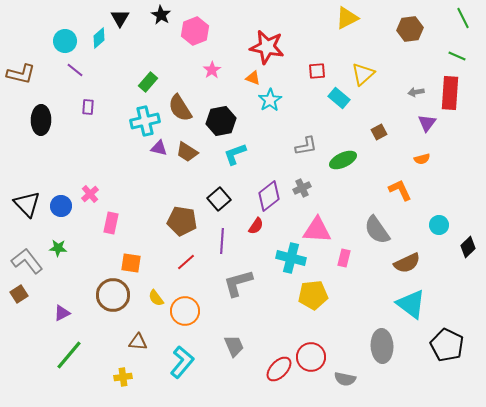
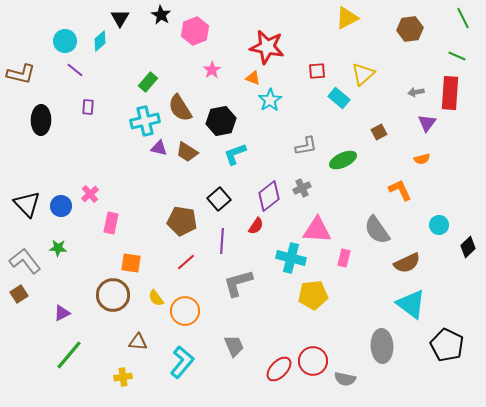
cyan diamond at (99, 38): moved 1 px right, 3 px down
gray L-shape at (27, 261): moved 2 px left
red circle at (311, 357): moved 2 px right, 4 px down
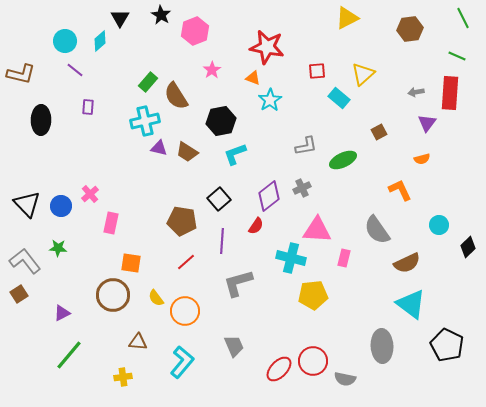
brown semicircle at (180, 108): moved 4 px left, 12 px up
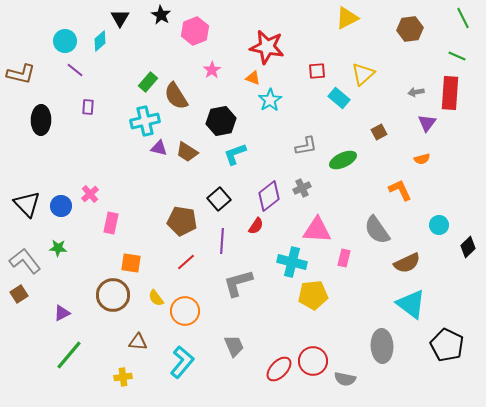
cyan cross at (291, 258): moved 1 px right, 4 px down
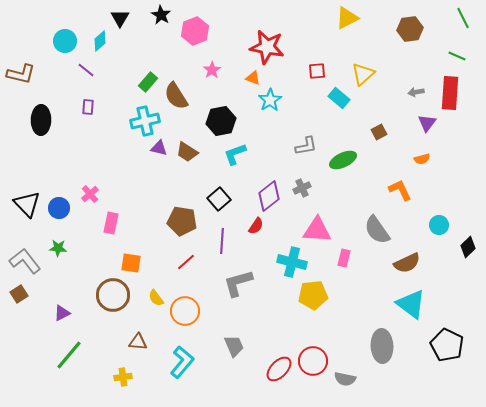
purple line at (75, 70): moved 11 px right
blue circle at (61, 206): moved 2 px left, 2 px down
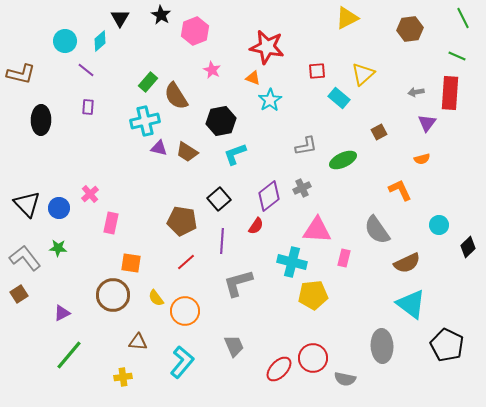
pink star at (212, 70): rotated 12 degrees counterclockwise
gray L-shape at (25, 261): moved 3 px up
red circle at (313, 361): moved 3 px up
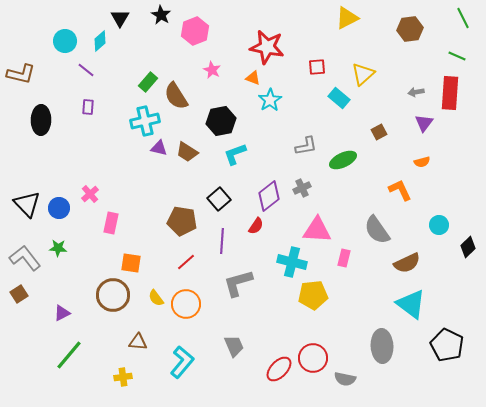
red square at (317, 71): moved 4 px up
purple triangle at (427, 123): moved 3 px left
orange semicircle at (422, 159): moved 3 px down
orange circle at (185, 311): moved 1 px right, 7 px up
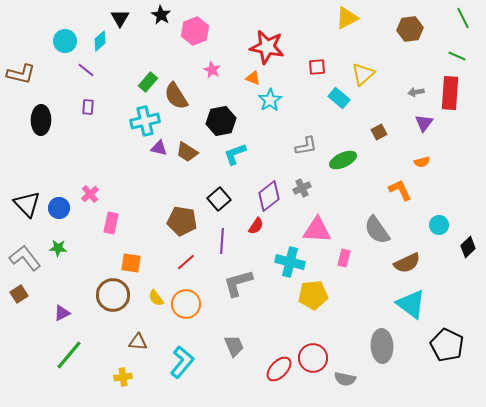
cyan cross at (292, 262): moved 2 px left
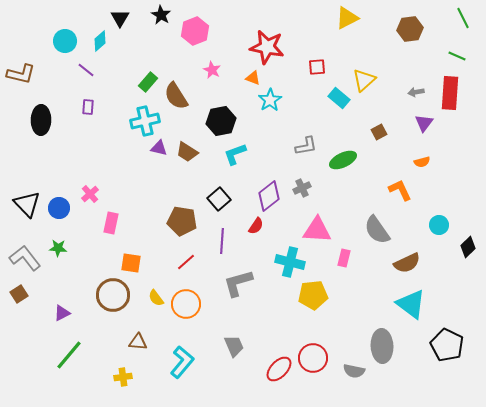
yellow triangle at (363, 74): moved 1 px right, 6 px down
gray semicircle at (345, 379): moved 9 px right, 8 px up
